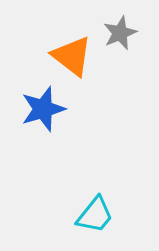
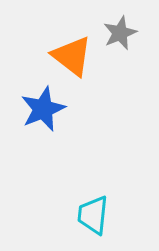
blue star: rotated 6 degrees counterclockwise
cyan trapezoid: moved 2 px left; rotated 147 degrees clockwise
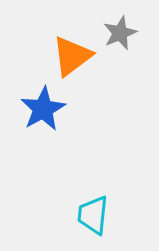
orange triangle: rotated 45 degrees clockwise
blue star: rotated 6 degrees counterclockwise
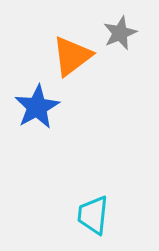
blue star: moved 6 px left, 2 px up
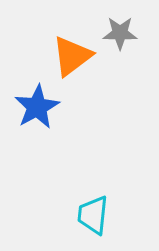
gray star: rotated 24 degrees clockwise
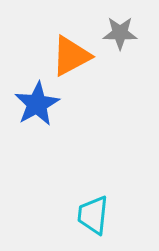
orange triangle: moved 1 px left; rotated 9 degrees clockwise
blue star: moved 3 px up
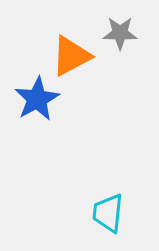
blue star: moved 5 px up
cyan trapezoid: moved 15 px right, 2 px up
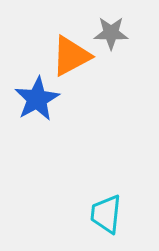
gray star: moved 9 px left
cyan trapezoid: moved 2 px left, 1 px down
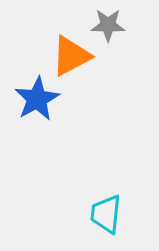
gray star: moved 3 px left, 8 px up
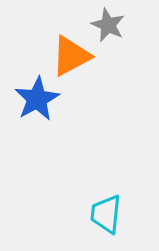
gray star: rotated 24 degrees clockwise
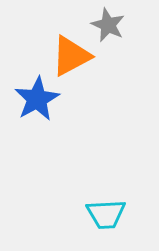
cyan trapezoid: rotated 99 degrees counterclockwise
